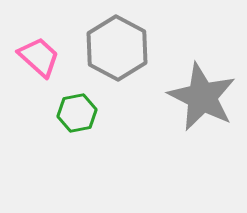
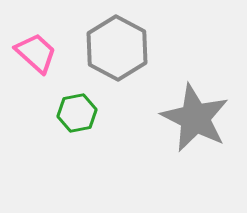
pink trapezoid: moved 3 px left, 4 px up
gray star: moved 7 px left, 21 px down
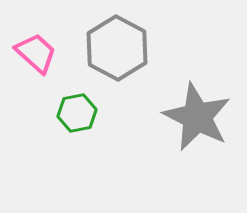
gray star: moved 2 px right, 1 px up
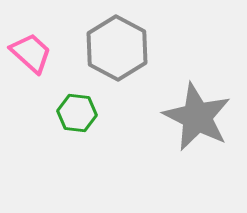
pink trapezoid: moved 5 px left
green hexagon: rotated 18 degrees clockwise
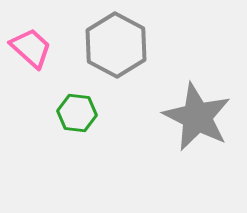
gray hexagon: moved 1 px left, 3 px up
pink trapezoid: moved 5 px up
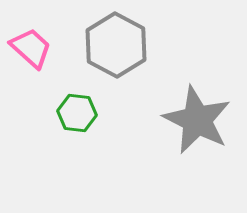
gray star: moved 3 px down
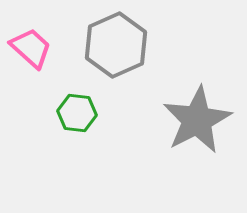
gray hexagon: rotated 8 degrees clockwise
gray star: rotated 18 degrees clockwise
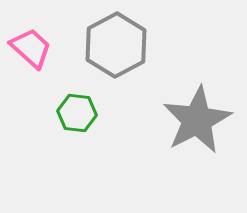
gray hexagon: rotated 4 degrees counterclockwise
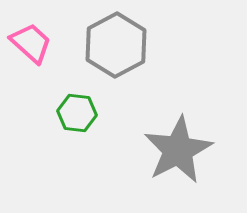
pink trapezoid: moved 5 px up
gray star: moved 19 px left, 30 px down
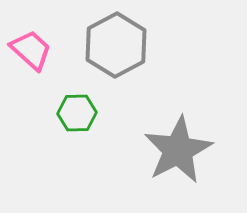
pink trapezoid: moved 7 px down
green hexagon: rotated 9 degrees counterclockwise
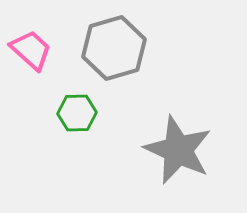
gray hexagon: moved 2 px left, 3 px down; rotated 12 degrees clockwise
gray star: rotated 20 degrees counterclockwise
